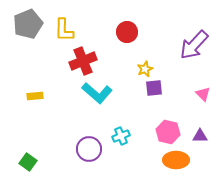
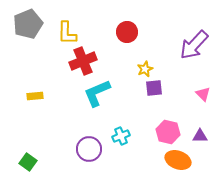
yellow L-shape: moved 3 px right, 3 px down
cyan L-shape: rotated 116 degrees clockwise
orange ellipse: moved 2 px right; rotated 20 degrees clockwise
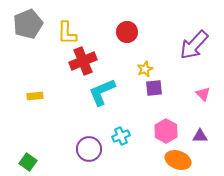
cyan L-shape: moved 5 px right, 1 px up
pink hexagon: moved 2 px left, 1 px up; rotated 15 degrees clockwise
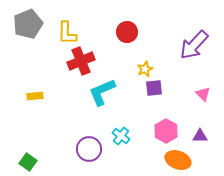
red cross: moved 2 px left
cyan cross: rotated 30 degrees counterclockwise
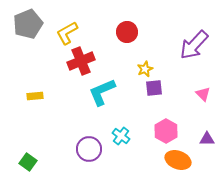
yellow L-shape: rotated 60 degrees clockwise
purple triangle: moved 7 px right, 3 px down
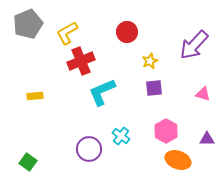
yellow star: moved 5 px right, 8 px up
pink triangle: rotated 28 degrees counterclockwise
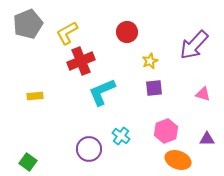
pink hexagon: rotated 10 degrees clockwise
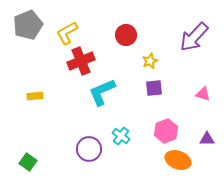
gray pentagon: moved 1 px down
red circle: moved 1 px left, 3 px down
purple arrow: moved 8 px up
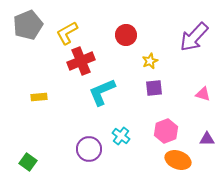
yellow rectangle: moved 4 px right, 1 px down
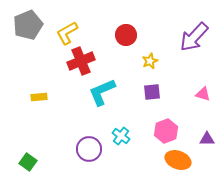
purple square: moved 2 px left, 4 px down
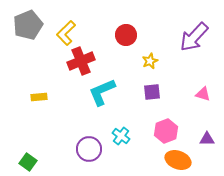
yellow L-shape: moved 1 px left; rotated 15 degrees counterclockwise
